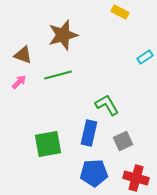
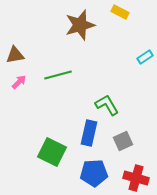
brown star: moved 17 px right, 10 px up
brown triangle: moved 8 px left; rotated 30 degrees counterclockwise
green square: moved 4 px right, 8 px down; rotated 36 degrees clockwise
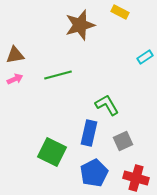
pink arrow: moved 4 px left, 3 px up; rotated 21 degrees clockwise
blue pentagon: rotated 24 degrees counterclockwise
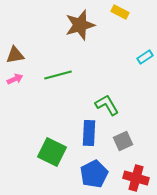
blue rectangle: rotated 10 degrees counterclockwise
blue pentagon: moved 1 px down
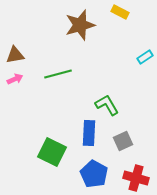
green line: moved 1 px up
blue pentagon: rotated 16 degrees counterclockwise
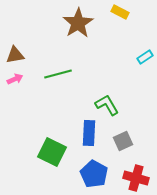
brown star: moved 2 px left, 2 px up; rotated 16 degrees counterclockwise
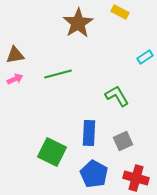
green L-shape: moved 10 px right, 9 px up
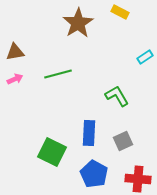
brown triangle: moved 3 px up
red cross: moved 2 px right, 1 px down; rotated 10 degrees counterclockwise
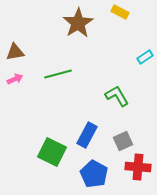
blue rectangle: moved 2 px left, 2 px down; rotated 25 degrees clockwise
red cross: moved 12 px up
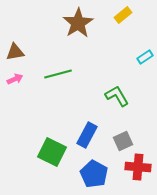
yellow rectangle: moved 3 px right, 3 px down; rotated 66 degrees counterclockwise
